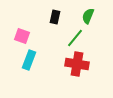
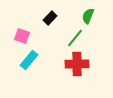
black rectangle: moved 5 px left, 1 px down; rotated 32 degrees clockwise
cyan rectangle: rotated 18 degrees clockwise
red cross: rotated 10 degrees counterclockwise
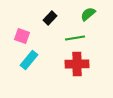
green semicircle: moved 2 px up; rotated 28 degrees clockwise
green line: rotated 42 degrees clockwise
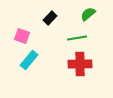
green line: moved 2 px right
red cross: moved 3 px right
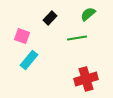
red cross: moved 6 px right, 15 px down; rotated 15 degrees counterclockwise
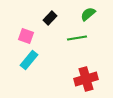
pink square: moved 4 px right
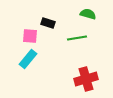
green semicircle: rotated 56 degrees clockwise
black rectangle: moved 2 px left, 5 px down; rotated 64 degrees clockwise
pink square: moved 4 px right; rotated 14 degrees counterclockwise
cyan rectangle: moved 1 px left, 1 px up
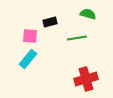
black rectangle: moved 2 px right, 1 px up; rotated 32 degrees counterclockwise
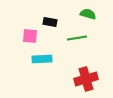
black rectangle: rotated 24 degrees clockwise
cyan rectangle: moved 14 px right; rotated 48 degrees clockwise
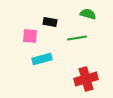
cyan rectangle: rotated 12 degrees counterclockwise
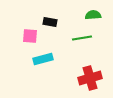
green semicircle: moved 5 px right, 1 px down; rotated 21 degrees counterclockwise
green line: moved 5 px right
cyan rectangle: moved 1 px right
red cross: moved 4 px right, 1 px up
